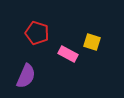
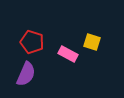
red pentagon: moved 5 px left, 9 px down
purple semicircle: moved 2 px up
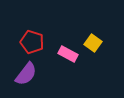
yellow square: moved 1 px right, 1 px down; rotated 18 degrees clockwise
purple semicircle: rotated 15 degrees clockwise
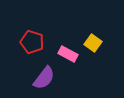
purple semicircle: moved 18 px right, 4 px down
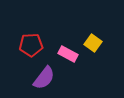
red pentagon: moved 1 px left, 3 px down; rotated 20 degrees counterclockwise
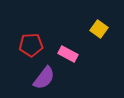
yellow square: moved 6 px right, 14 px up
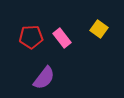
red pentagon: moved 8 px up
pink rectangle: moved 6 px left, 16 px up; rotated 24 degrees clockwise
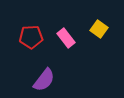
pink rectangle: moved 4 px right
purple semicircle: moved 2 px down
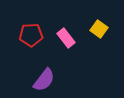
red pentagon: moved 2 px up
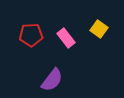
purple semicircle: moved 8 px right
